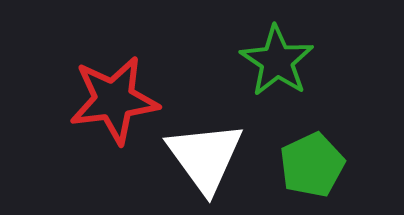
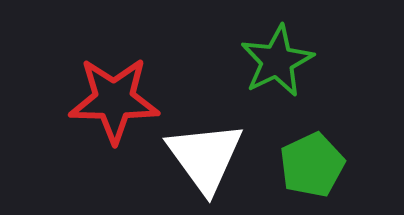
green star: rotated 12 degrees clockwise
red star: rotated 8 degrees clockwise
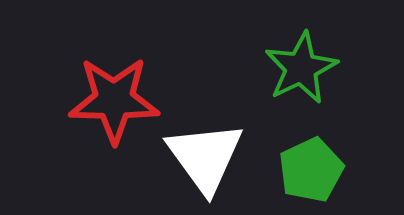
green star: moved 24 px right, 7 px down
green pentagon: moved 1 px left, 5 px down
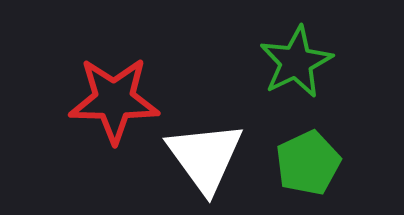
green star: moved 5 px left, 6 px up
green pentagon: moved 3 px left, 7 px up
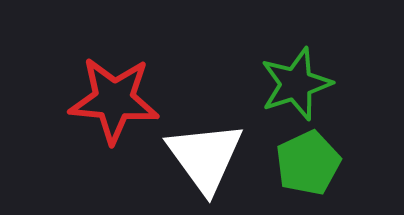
green star: moved 22 px down; rotated 8 degrees clockwise
red star: rotated 4 degrees clockwise
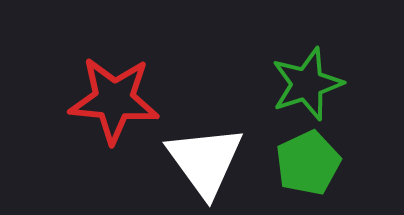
green star: moved 11 px right
white triangle: moved 4 px down
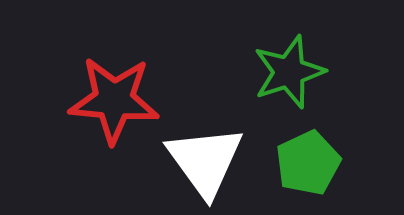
green star: moved 18 px left, 12 px up
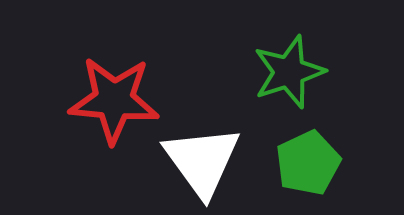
white triangle: moved 3 px left
